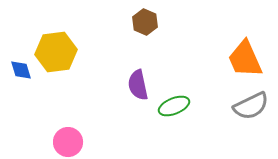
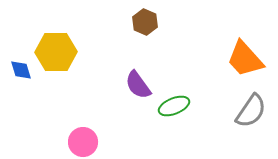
yellow hexagon: rotated 6 degrees clockwise
orange trapezoid: rotated 18 degrees counterclockwise
purple semicircle: rotated 24 degrees counterclockwise
gray semicircle: moved 5 px down; rotated 30 degrees counterclockwise
pink circle: moved 15 px right
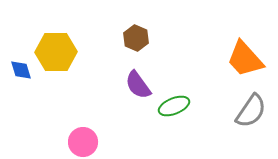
brown hexagon: moved 9 px left, 16 px down
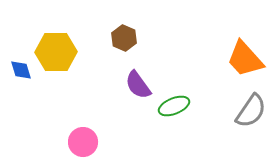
brown hexagon: moved 12 px left
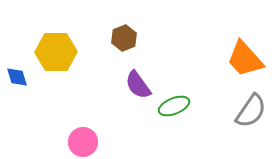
brown hexagon: rotated 15 degrees clockwise
blue diamond: moved 4 px left, 7 px down
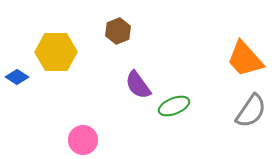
brown hexagon: moved 6 px left, 7 px up
blue diamond: rotated 40 degrees counterclockwise
pink circle: moved 2 px up
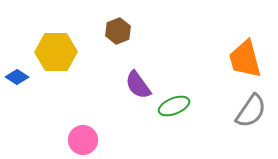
orange trapezoid: rotated 27 degrees clockwise
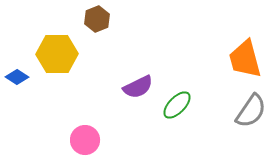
brown hexagon: moved 21 px left, 12 px up
yellow hexagon: moved 1 px right, 2 px down
purple semicircle: moved 2 px down; rotated 80 degrees counterclockwise
green ellipse: moved 3 px right, 1 px up; rotated 24 degrees counterclockwise
pink circle: moved 2 px right
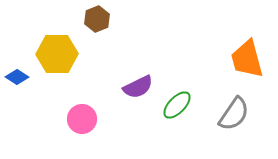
orange trapezoid: moved 2 px right
gray semicircle: moved 17 px left, 3 px down
pink circle: moved 3 px left, 21 px up
